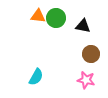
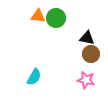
black triangle: moved 4 px right, 12 px down
cyan semicircle: moved 2 px left
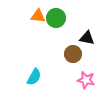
brown circle: moved 18 px left
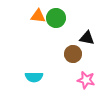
cyan semicircle: rotated 60 degrees clockwise
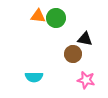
black triangle: moved 2 px left, 1 px down
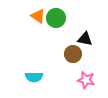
orange triangle: rotated 28 degrees clockwise
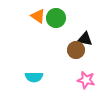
brown circle: moved 3 px right, 4 px up
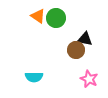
pink star: moved 3 px right, 1 px up; rotated 12 degrees clockwise
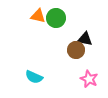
orange triangle: rotated 21 degrees counterclockwise
cyan semicircle: rotated 24 degrees clockwise
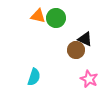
black triangle: rotated 14 degrees clockwise
cyan semicircle: rotated 96 degrees counterclockwise
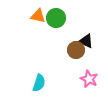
black triangle: moved 1 px right, 2 px down
cyan semicircle: moved 5 px right, 6 px down
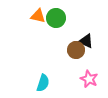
cyan semicircle: moved 4 px right
